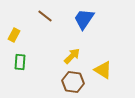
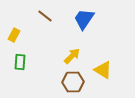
brown hexagon: rotated 10 degrees counterclockwise
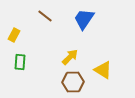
yellow arrow: moved 2 px left, 1 px down
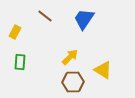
yellow rectangle: moved 1 px right, 3 px up
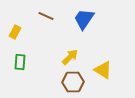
brown line: moved 1 px right; rotated 14 degrees counterclockwise
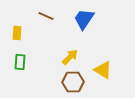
yellow rectangle: moved 2 px right, 1 px down; rotated 24 degrees counterclockwise
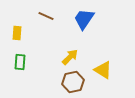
brown hexagon: rotated 10 degrees counterclockwise
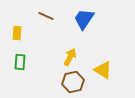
yellow arrow: rotated 18 degrees counterclockwise
